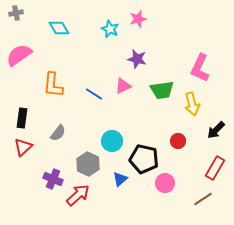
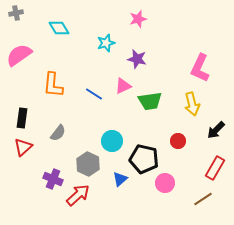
cyan star: moved 4 px left, 14 px down; rotated 30 degrees clockwise
green trapezoid: moved 12 px left, 11 px down
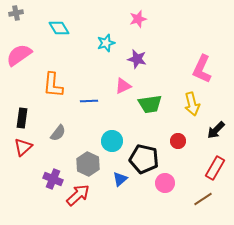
pink L-shape: moved 2 px right, 1 px down
blue line: moved 5 px left, 7 px down; rotated 36 degrees counterclockwise
green trapezoid: moved 3 px down
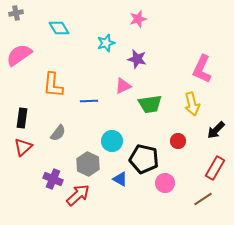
blue triangle: rotated 49 degrees counterclockwise
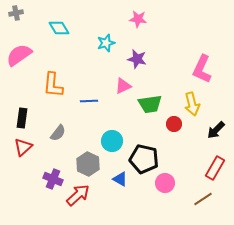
pink star: rotated 24 degrees clockwise
red circle: moved 4 px left, 17 px up
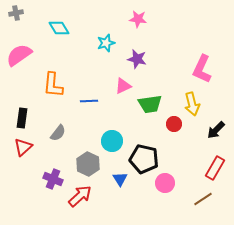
blue triangle: rotated 28 degrees clockwise
red arrow: moved 2 px right, 1 px down
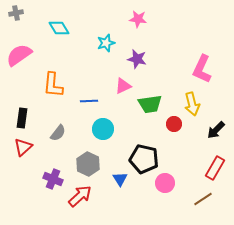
cyan circle: moved 9 px left, 12 px up
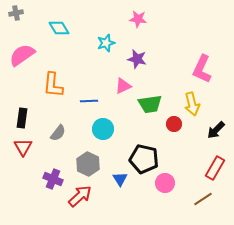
pink semicircle: moved 3 px right
red triangle: rotated 18 degrees counterclockwise
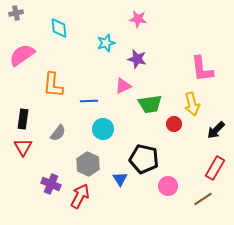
cyan diamond: rotated 25 degrees clockwise
pink L-shape: rotated 32 degrees counterclockwise
black rectangle: moved 1 px right, 1 px down
purple cross: moved 2 px left, 5 px down
pink circle: moved 3 px right, 3 px down
red arrow: rotated 20 degrees counterclockwise
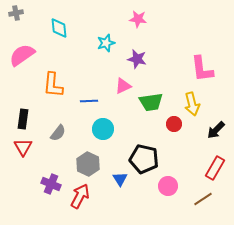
green trapezoid: moved 1 px right, 2 px up
